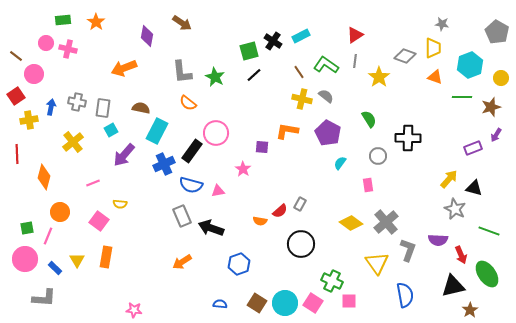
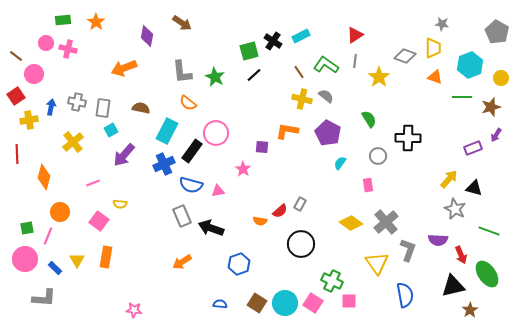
cyan rectangle at (157, 131): moved 10 px right
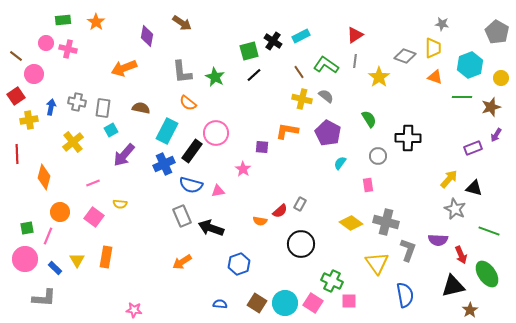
pink square at (99, 221): moved 5 px left, 4 px up
gray cross at (386, 222): rotated 35 degrees counterclockwise
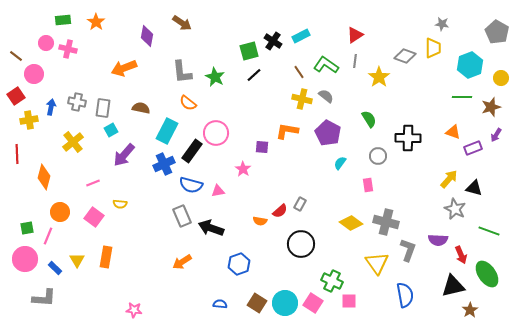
orange triangle at (435, 77): moved 18 px right, 55 px down
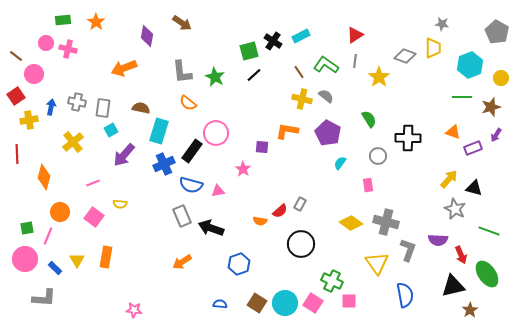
cyan rectangle at (167, 131): moved 8 px left; rotated 10 degrees counterclockwise
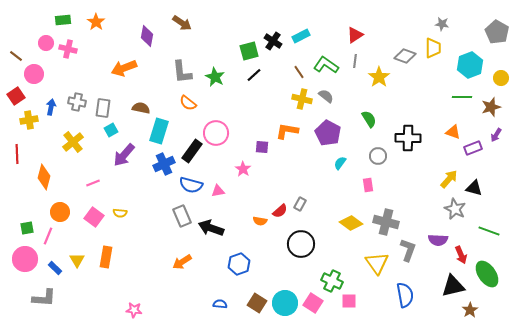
yellow semicircle at (120, 204): moved 9 px down
